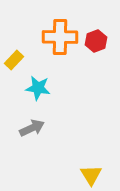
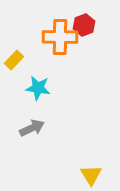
red hexagon: moved 12 px left, 16 px up
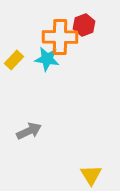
cyan star: moved 9 px right, 29 px up
gray arrow: moved 3 px left, 3 px down
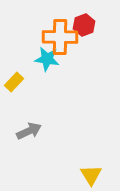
yellow rectangle: moved 22 px down
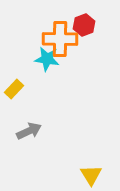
orange cross: moved 2 px down
yellow rectangle: moved 7 px down
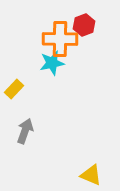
cyan star: moved 5 px right, 4 px down; rotated 20 degrees counterclockwise
gray arrow: moved 4 px left; rotated 45 degrees counterclockwise
yellow triangle: rotated 35 degrees counterclockwise
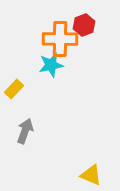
cyan star: moved 1 px left, 2 px down
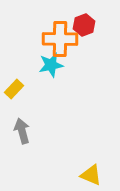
gray arrow: moved 3 px left; rotated 35 degrees counterclockwise
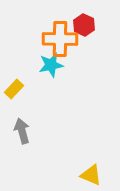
red hexagon: rotated 15 degrees counterclockwise
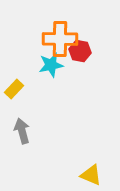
red hexagon: moved 4 px left, 26 px down; rotated 15 degrees counterclockwise
